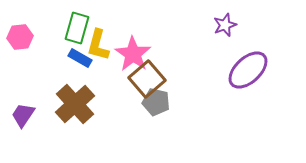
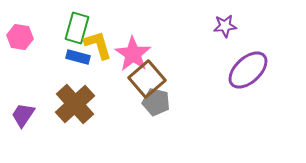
purple star: moved 1 px down; rotated 15 degrees clockwise
pink hexagon: rotated 15 degrees clockwise
yellow L-shape: rotated 148 degrees clockwise
blue rectangle: moved 2 px left, 1 px up; rotated 15 degrees counterclockwise
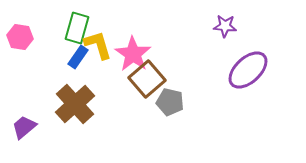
purple star: rotated 10 degrees clockwise
blue rectangle: rotated 70 degrees counterclockwise
gray pentagon: moved 14 px right
purple trapezoid: moved 1 px right, 12 px down; rotated 16 degrees clockwise
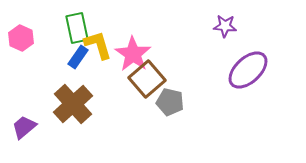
green rectangle: rotated 28 degrees counterclockwise
pink hexagon: moved 1 px right, 1 px down; rotated 15 degrees clockwise
brown cross: moved 2 px left
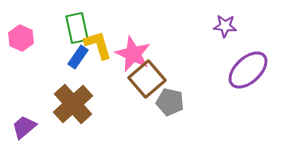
pink star: rotated 9 degrees counterclockwise
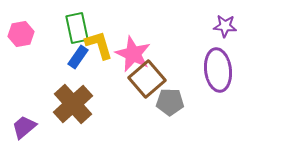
pink hexagon: moved 4 px up; rotated 25 degrees clockwise
yellow L-shape: moved 1 px right
purple ellipse: moved 30 px left; rotated 54 degrees counterclockwise
gray pentagon: rotated 12 degrees counterclockwise
